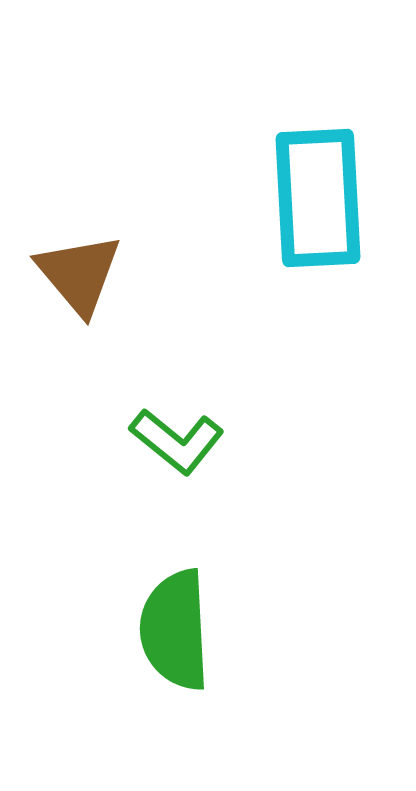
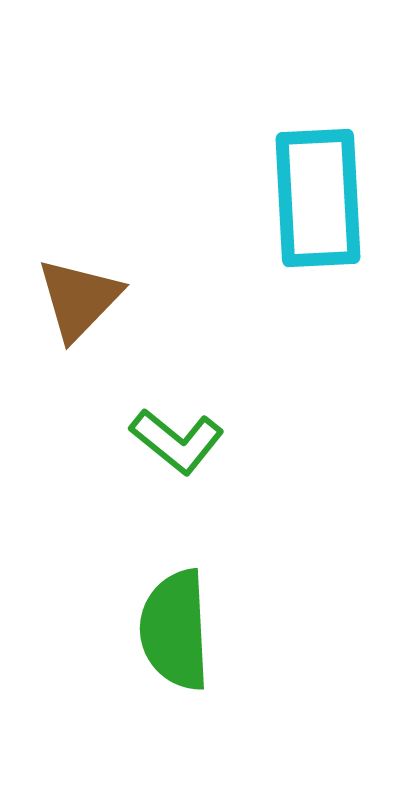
brown triangle: moved 25 px down; rotated 24 degrees clockwise
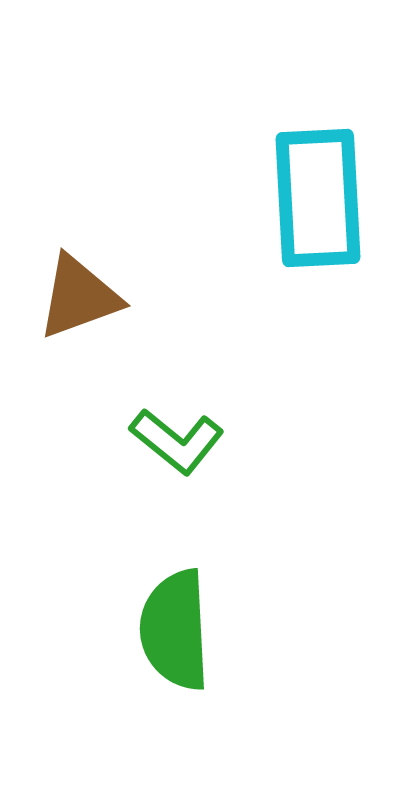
brown triangle: moved 2 px up; rotated 26 degrees clockwise
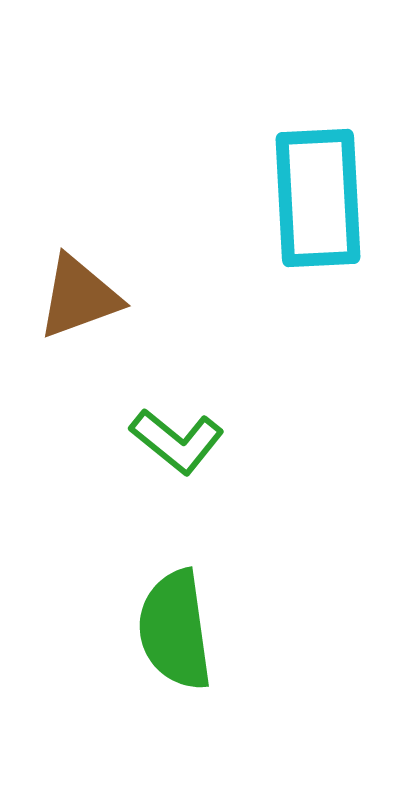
green semicircle: rotated 5 degrees counterclockwise
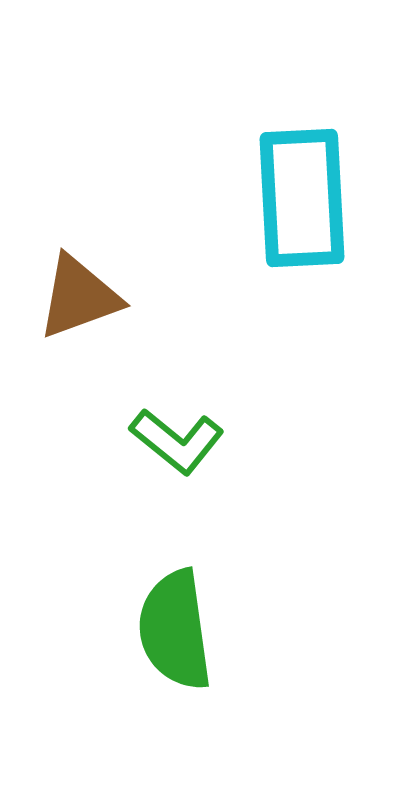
cyan rectangle: moved 16 px left
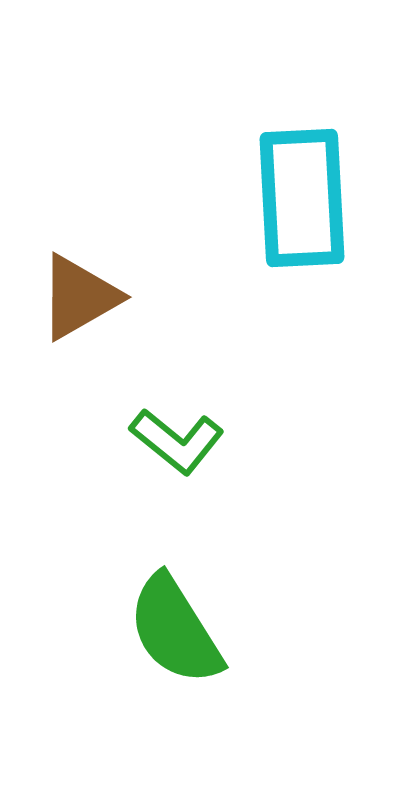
brown triangle: rotated 10 degrees counterclockwise
green semicircle: rotated 24 degrees counterclockwise
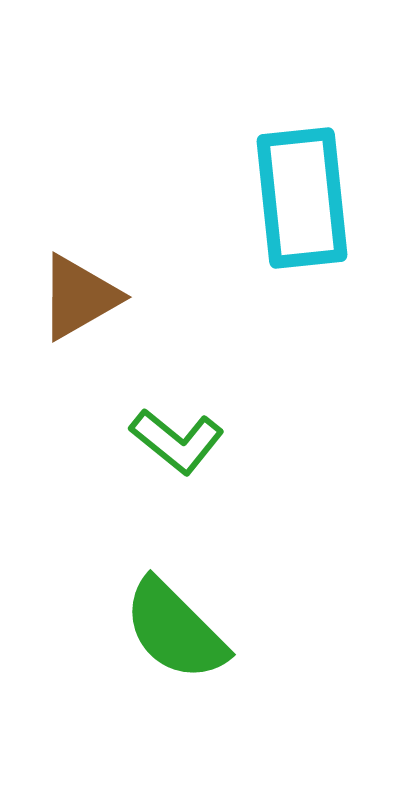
cyan rectangle: rotated 3 degrees counterclockwise
green semicircle: rotated 13 degrees counterclockwise
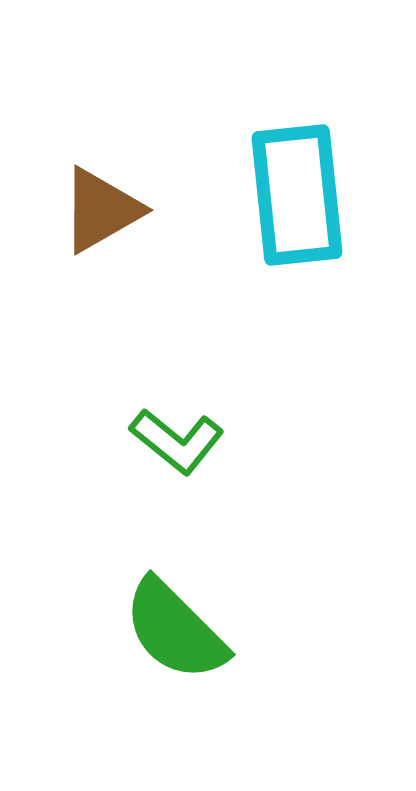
cyan rectangle: moved 5 px left, 3 px up
brown triangle: moved 22 px right, 87 px up
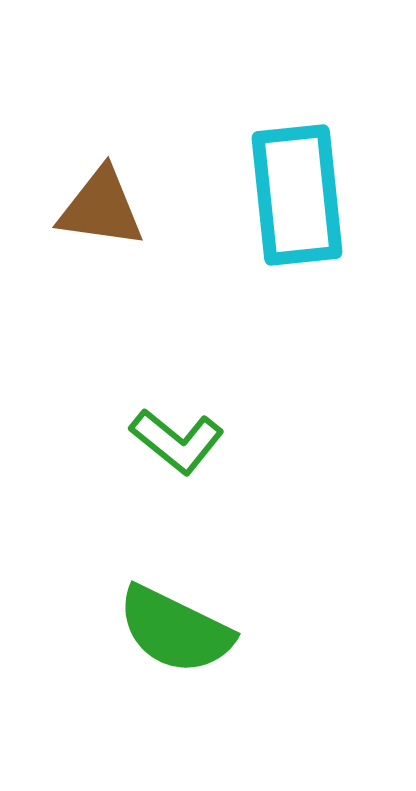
brown triangle: moved 2 px up; rotated 38 degrees clockwise
green semicircle: rotated 19 degrees counterclockwise
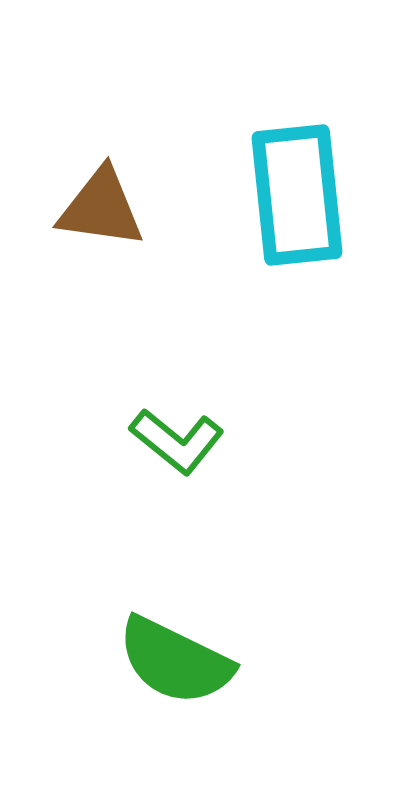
green semicircle: moved 31 px down
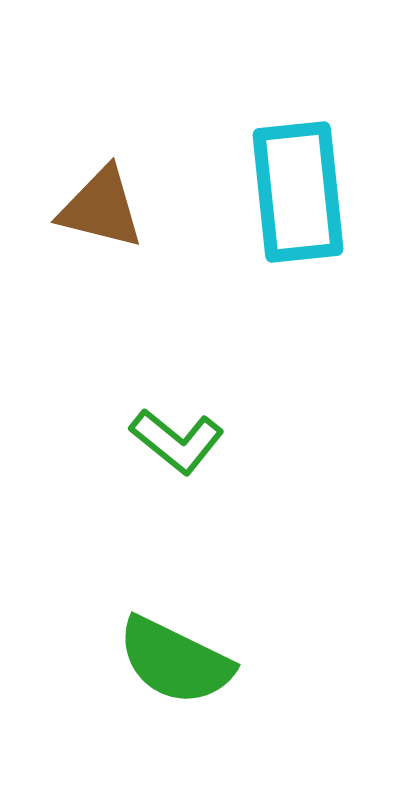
cyan rectangle: moved 1 px right, 3 px up
brown triangle: rotated 6 degrees clockwise
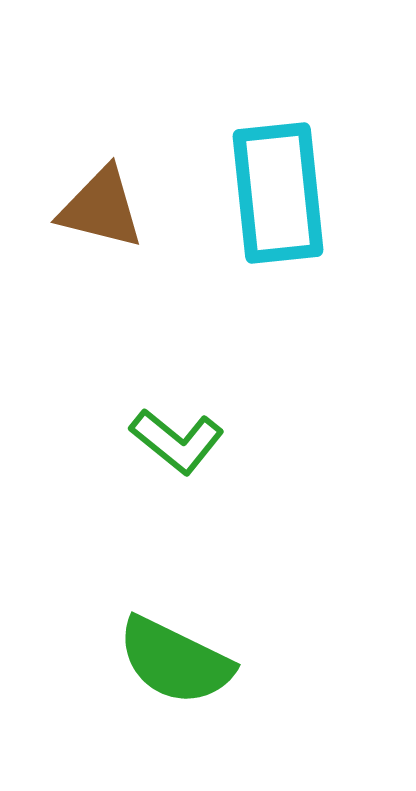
cyan rectangle: moved 20 px left, 1 px down
